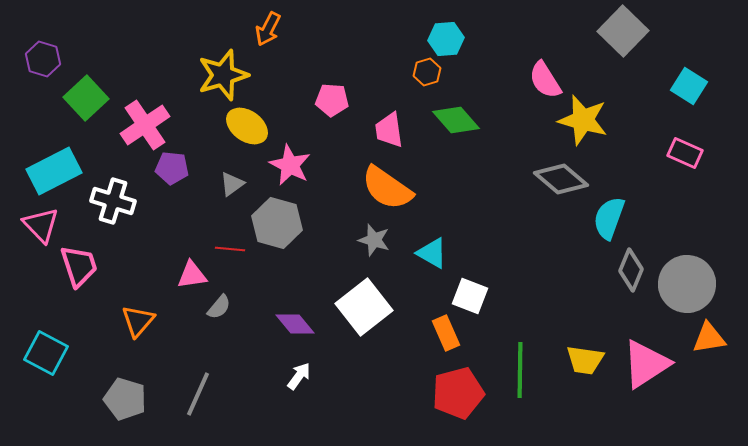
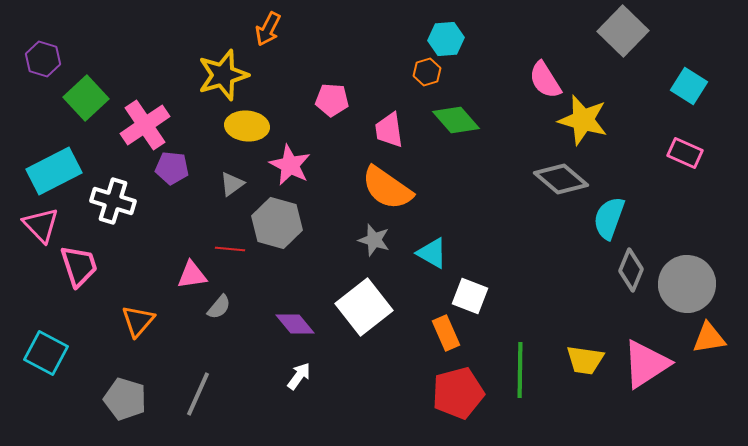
yellow ellipse at (247, 126): rotated 30 degrees counterclockwise
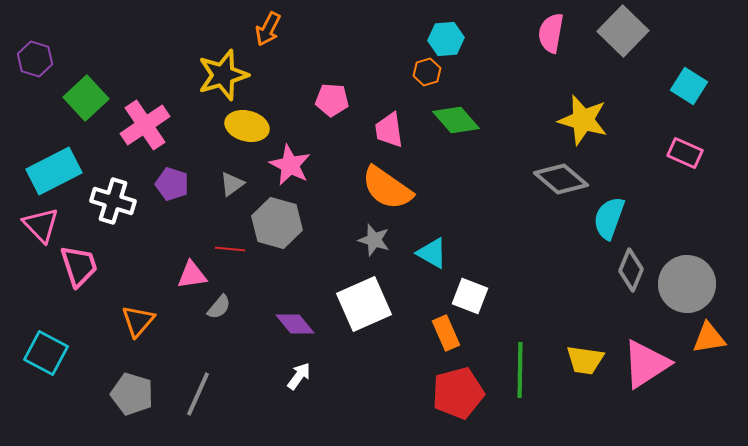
purple hexagon at (43, 59): moved 8 px left
pink semicircle at (545, 80): moved 6 px right, 47 px up; rotated 42 degrees clockwise
yellow ellipse at (247, 126): rotated 9 degrees clockwise
purple pentagon at (172, 168): moved 16 px down; rotated 12 degrees clockwise
white square at (364, 307): moved 3 px up; rotated 14 degrees clockwise
gray pentagon at (125, 399): moved 7 px right, 5 px up
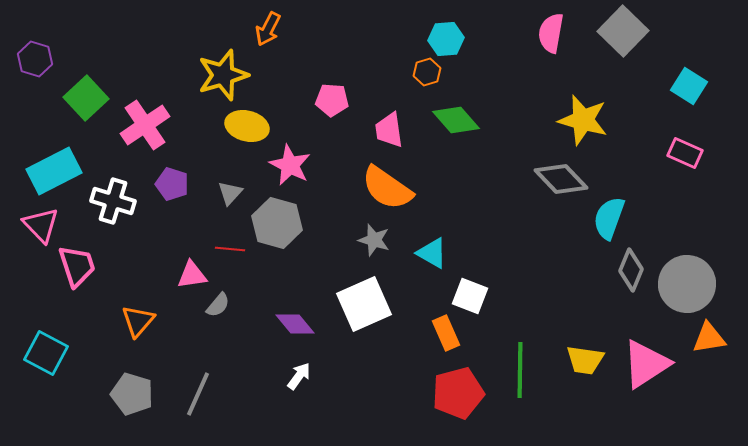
gray diamond at (561, 179): rotated 6 degrees clockwise
gray triangle at (232, 184): moved 2 px left, 9 px down; rotated 12 degrees counterclockwise
pink trapezoid at (79, 266): moved 2 px left
gray semicircle at (219, 307): moved 1 px left, 2 px up
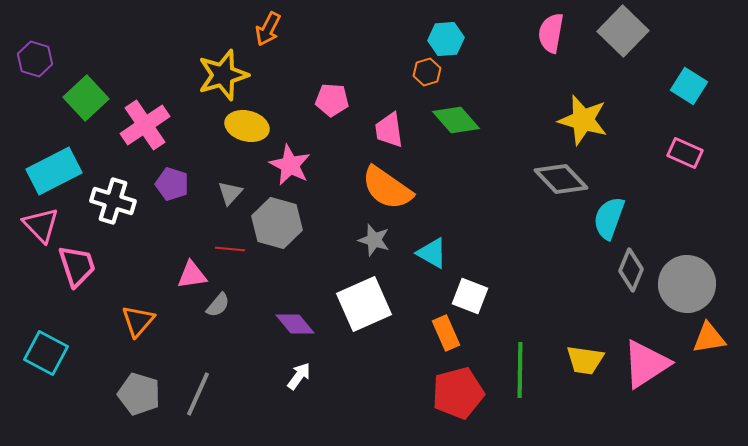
gray pentagon at (132, 394): moved 7 px right
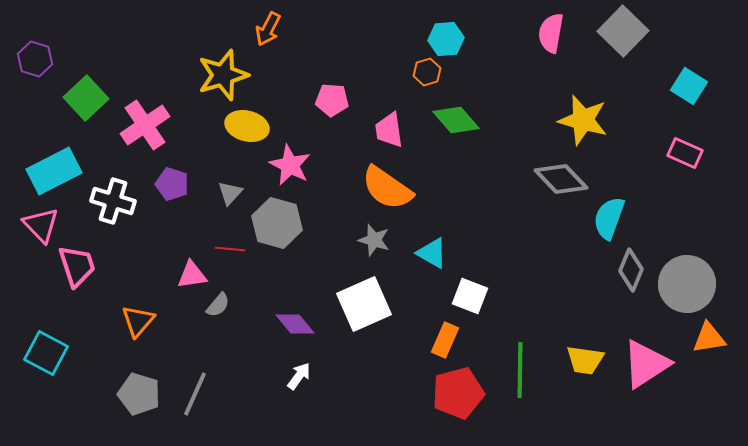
orange rectangle at (446, 333): moved 1 px left, 7 px down; rotated 48 degrees clockwise
gray line at (198, 394): moved 3 px left
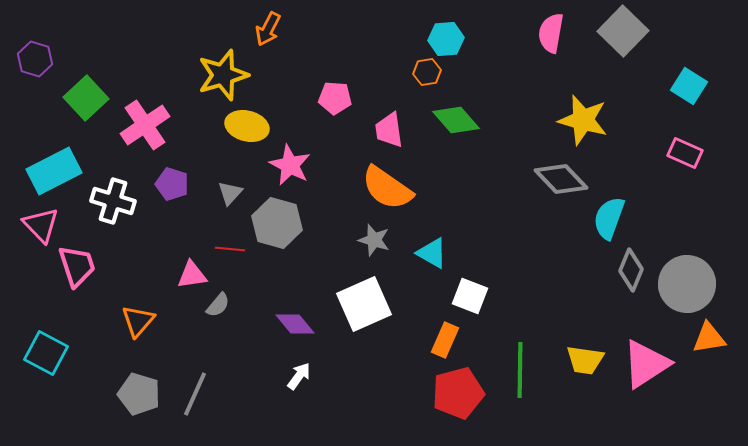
orange hexagon at (427, 72): rotated 8 degrees clockwise
pink pentagon at (332, 100): moved 3 px right, 2 px up
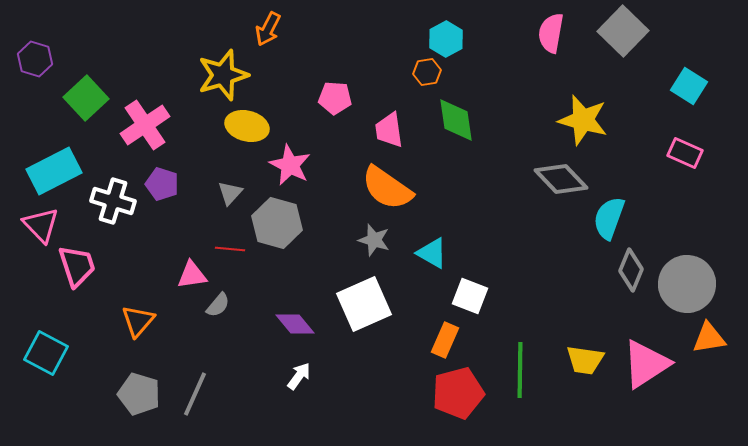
cyan hexagon at (446, 39): rotated 24 degrees counterclockwise
green diamond at (456, 120): rotated 33 degrees clockwise
purple pentagon at (172, 184): moved 10 px left
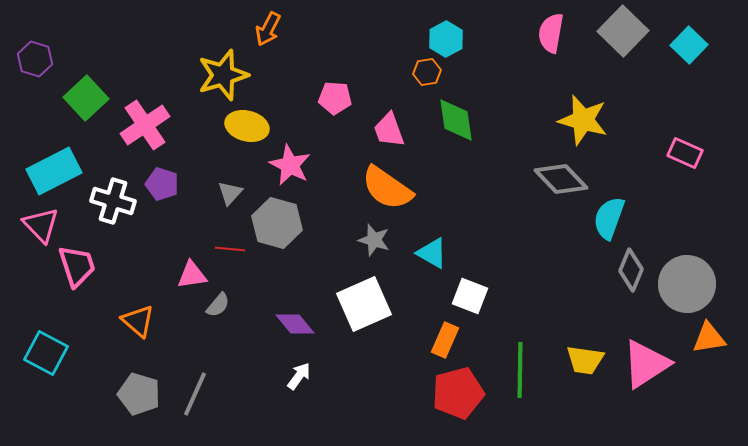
cyan square at (689, 86): moved 41 px up; rotated 12 degrees clockwise
pink trapezoid at (389, 130): rotated 12 degrees counterclockwise
orange triangle at (138, 321): rotated 30 degrees counterclockwise
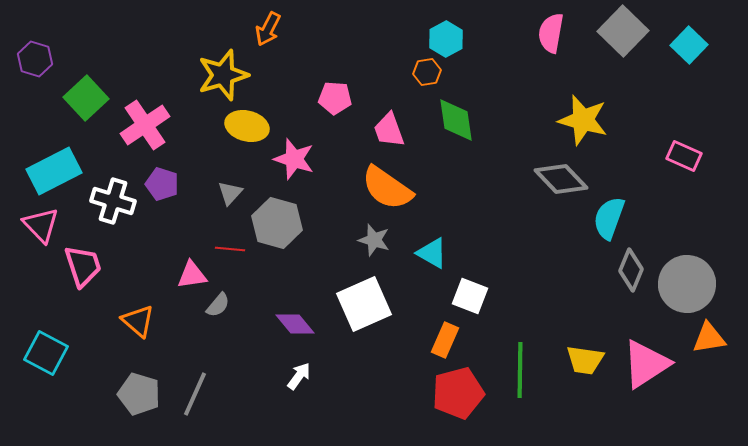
pink rectangle at (685, 153): moved 1 px left, 3 px down
pink star at (290, 165): moved 4 px right, 6 px up; rotated 9 degrees counterclockwise
pink trapezoid at (77, 266): moved 6 px right
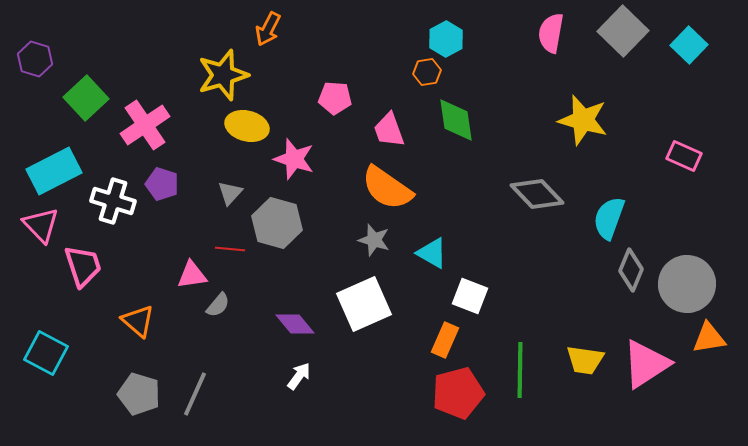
gray diamond at (561, 179): moved 24 px left, 15 px down
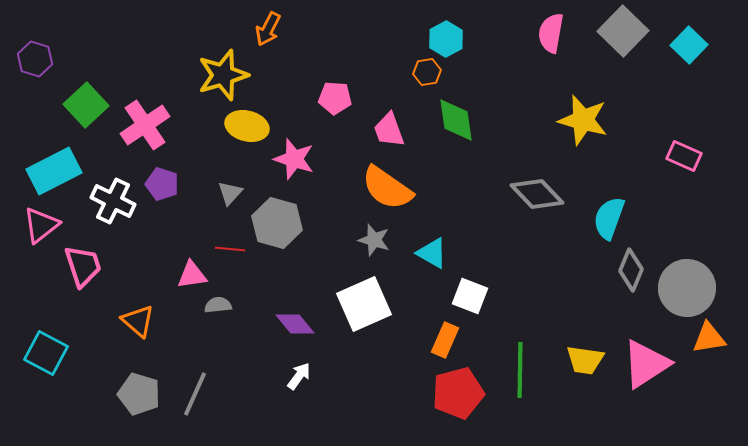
green square at (86, 98): moved 7 px down
white cross at (113, 201): rotated 9 degrees clockwise
pink triangle at (41, 225): rotated 36 degrees clockwise
gray circle at (687, 284): moved 4 px down
gray semicircle at (218, 305): rotated 136 degrees counterclockwise
